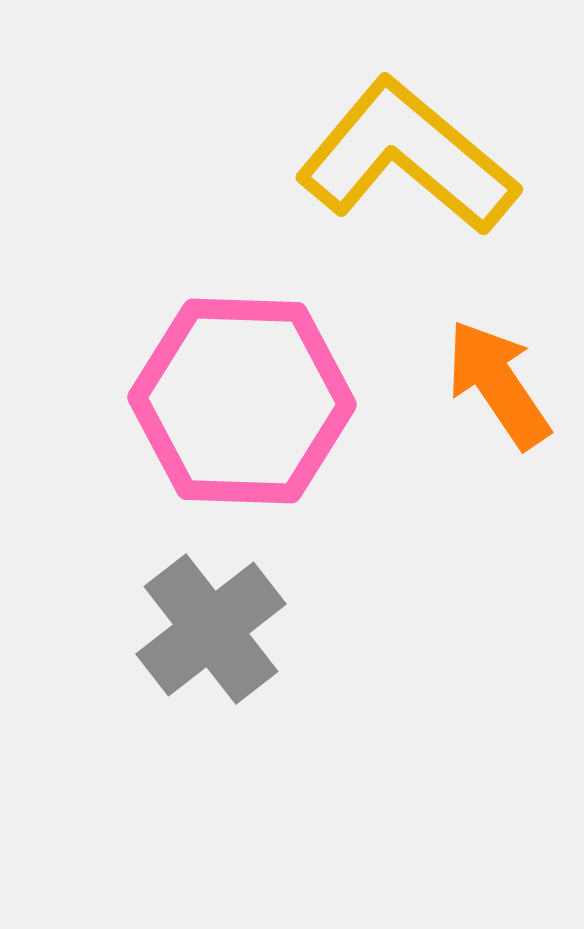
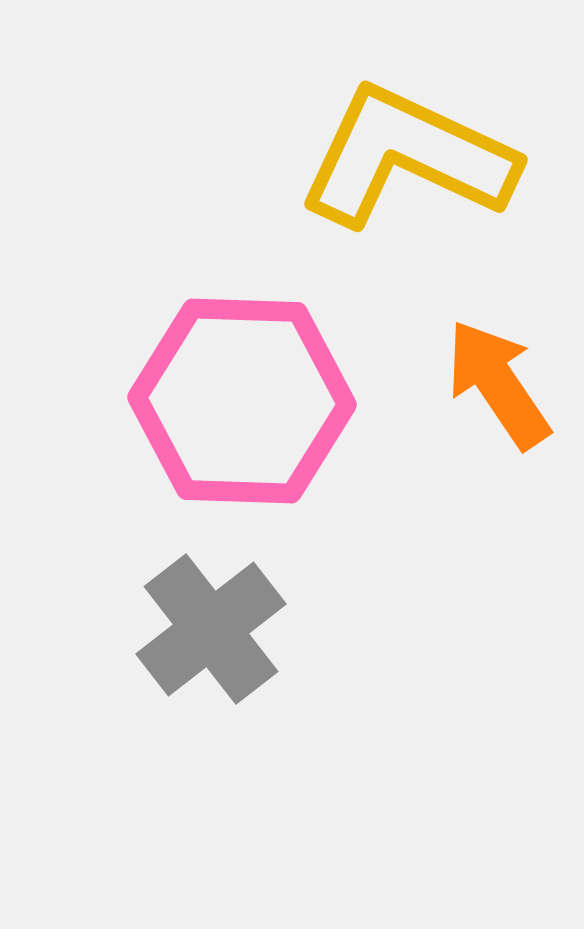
yellow L-shape: rotated 15 degrees counterclockwise
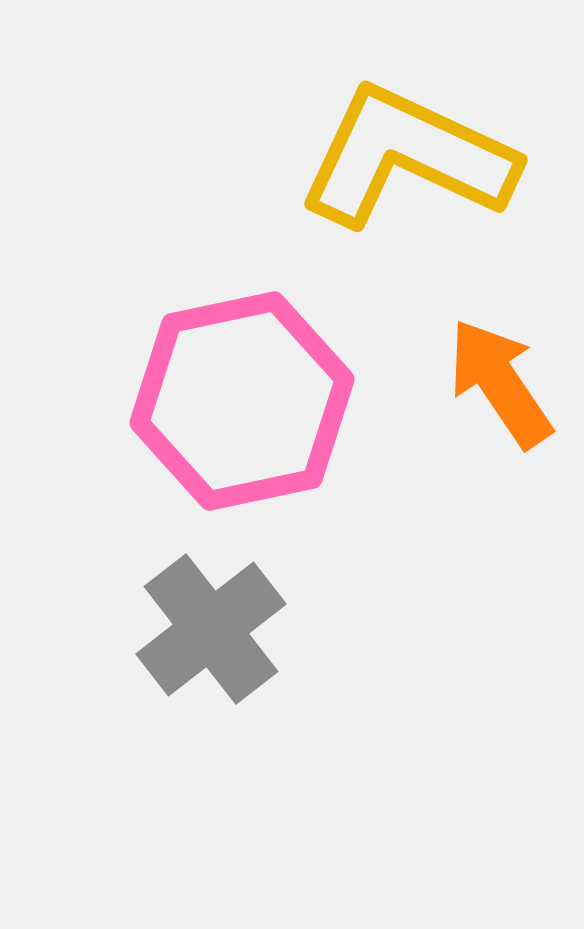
orange arrow: moved 2 px right, 1 px up
pink hexagon: rotated 14 degrees counterclockwise
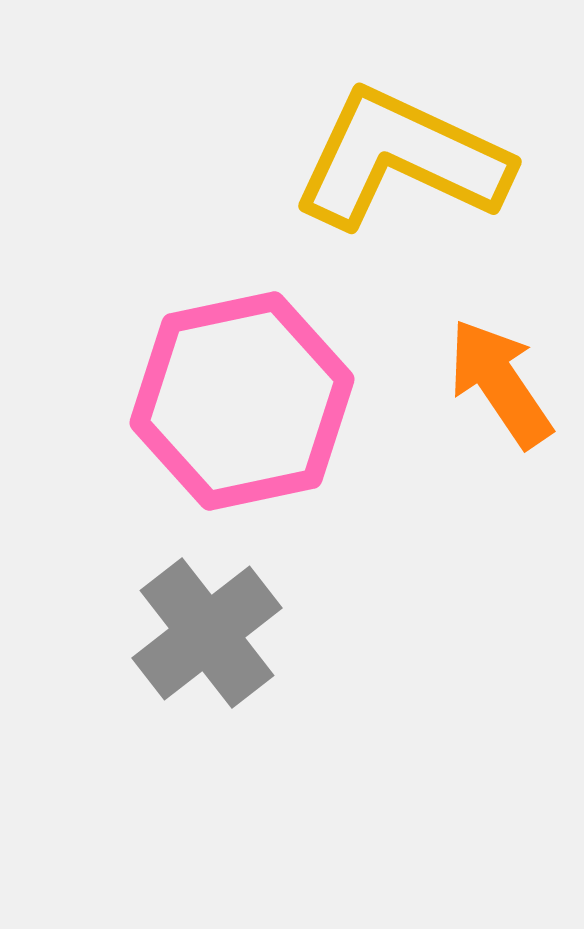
yellow L-shape: moved 6 px left, 2 px down
gray cross: moved 4 px left, 4 px down
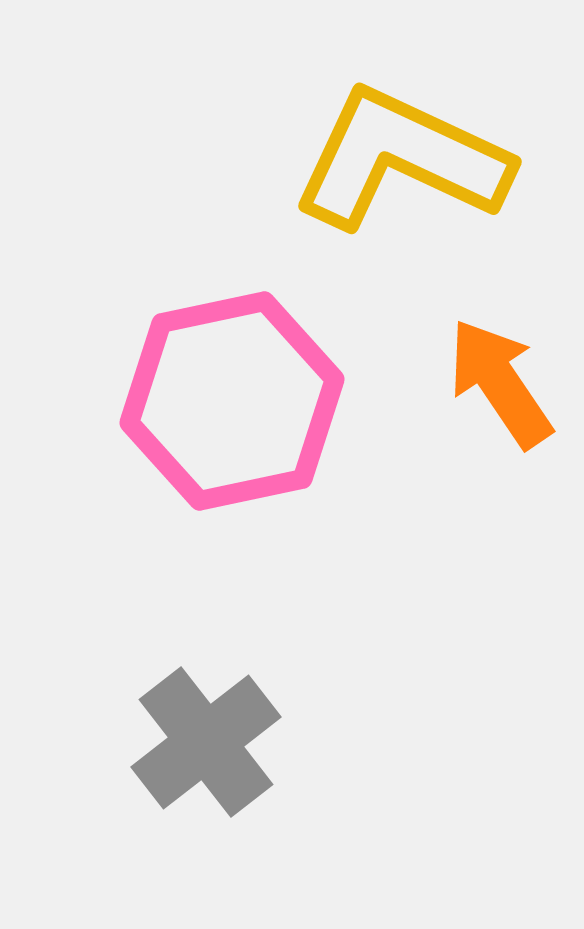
pink hexagon: moved 10 px left
gray cross: moved 1 px left, 109 px down
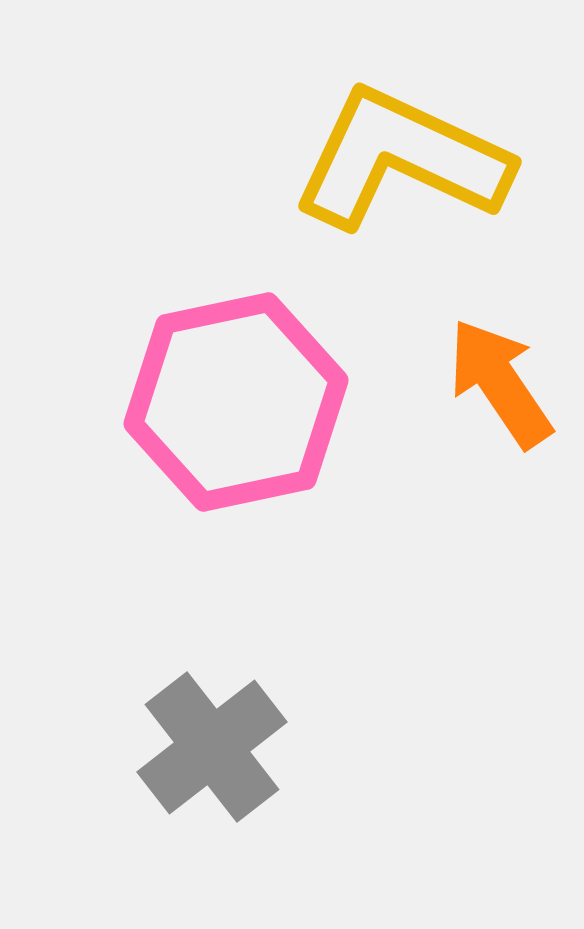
pink hexagon: moved 4 px right, 1 px down
gray cross: moved 6 px right, 5 px down
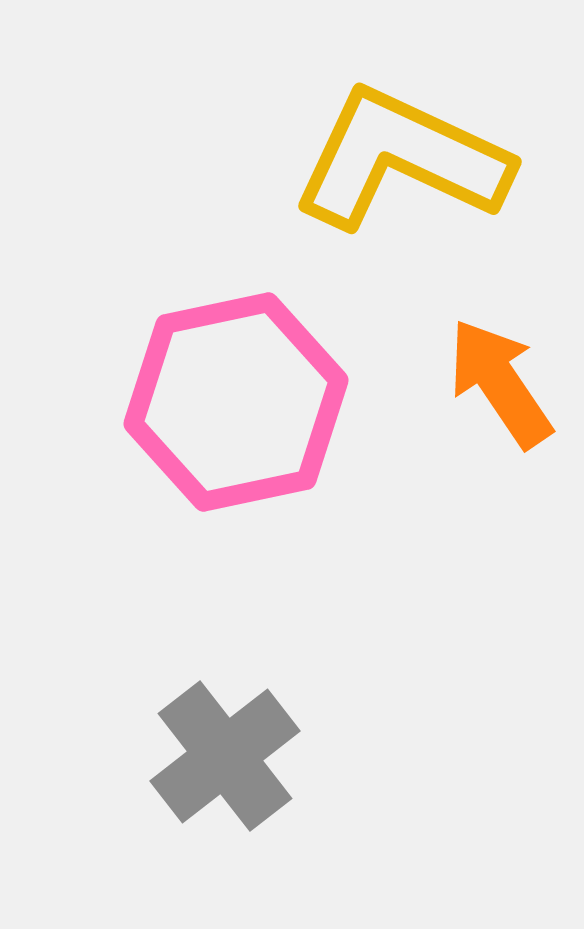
gray cross: moved 13 px right, 9 px down
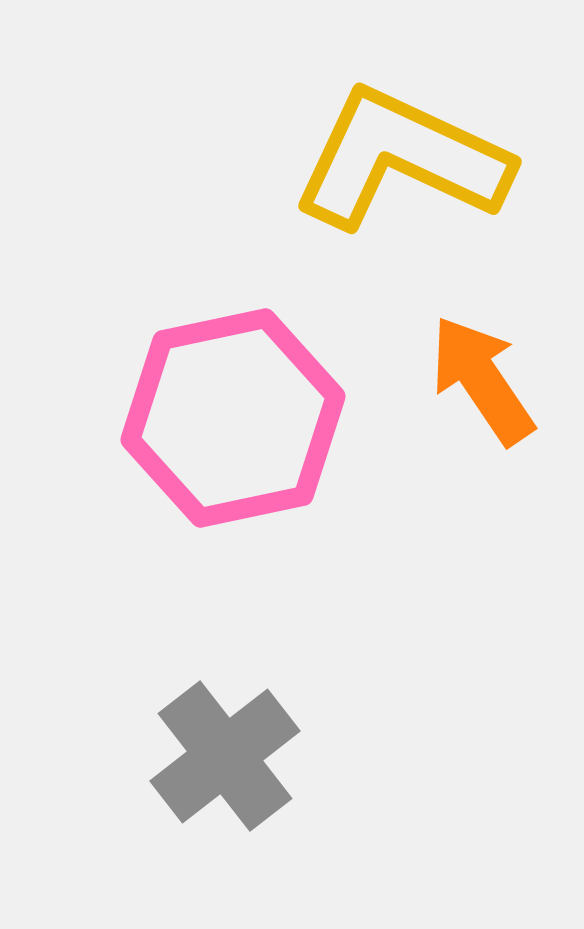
orange arrow: moved 18 px left, 3 px up
pink hexagon: moved 3 px left, 16 px down
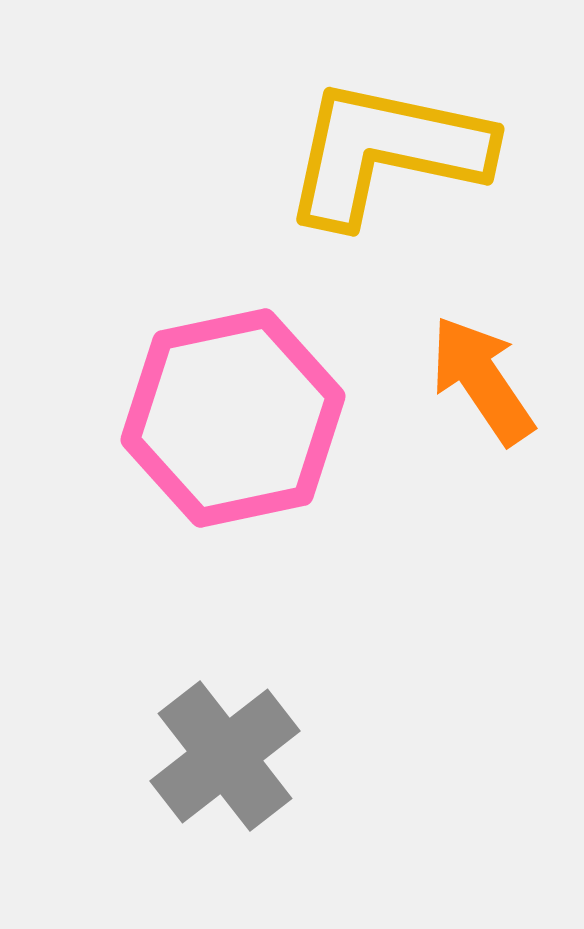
yellow L-shape: moved 15 px left, 7 px up; rotated 13 degrees counterclockwise
